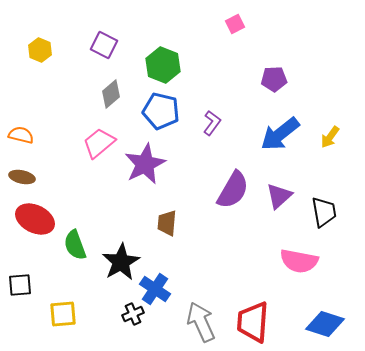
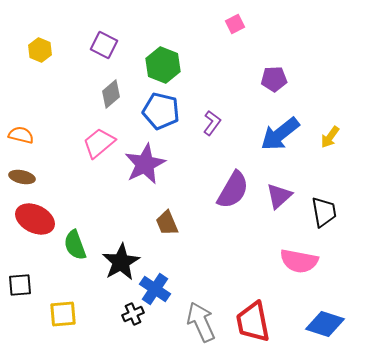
brown trapezoid: rotated 28 degrees counterclockwise
red trapezoid: rotated 15 degrees counterclockwise
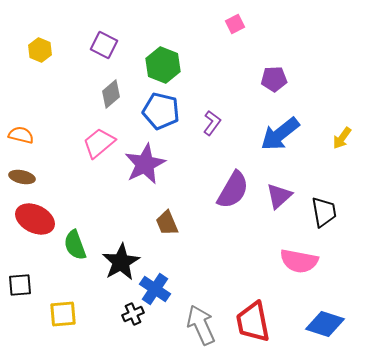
yellow arrow: moved 12 px right, 1 px down
gray arrow: moved 3 px down
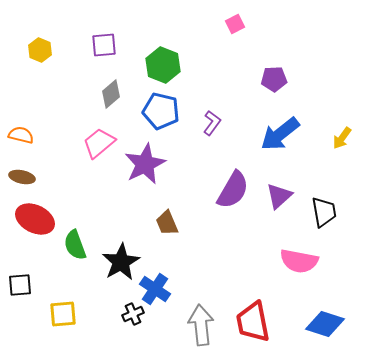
purple square: rotated 32 degrees counterclockwise
gray arrow: rotated 18 degrees clockwise
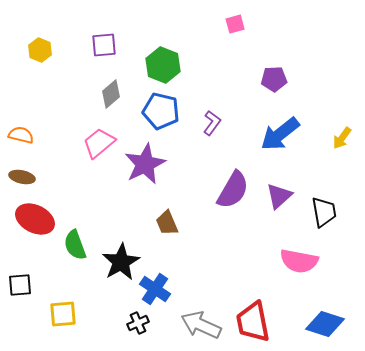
pink square: rotated 12 degrees clockwise
black cross: moved 5 px right, 9 px down
gray arrow: rotated 60 degrees counterclockwise
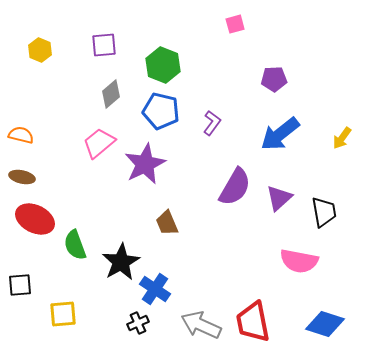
purple semicircle: moved 2 px right, 3 px up
purple triangle: moved 2 px down
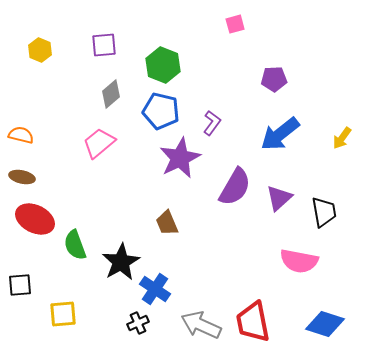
purple star: moved 35 px right, 6 px up
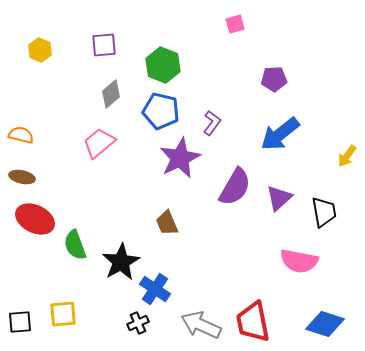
yellow arrow: moved 5 px right, 18 px down
black square: moved 37 px down
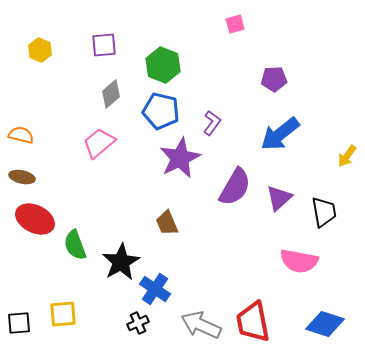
black square: moved 1 px left, 1 px down
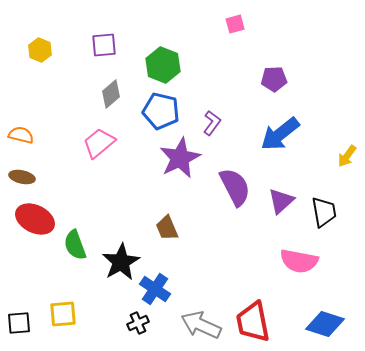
purple semicircle: rotated 57 degrees counterclockwise
purple triangle: moved 2 px right, 3 px down
brown trapezoid: moved 5 px down
